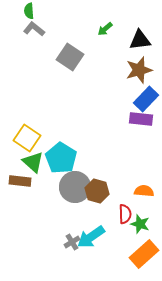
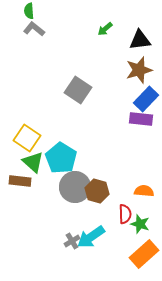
gray square: moved 8 px right, 33 px down
gray cross: moved 1 px up
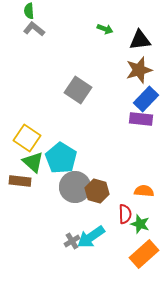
green arrow: rotated 119 degrees counterclockwise
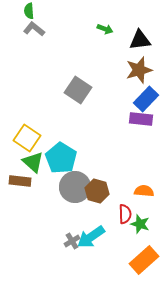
orange rectangle: moved 6 px down
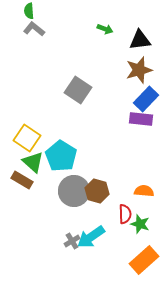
cyan pentagon: moved 2 px up
brown rectangle: moved 2 px right, 1 px up; rotated 25 degrees clockwise
gray circle: moved 1 px left, 4 px down
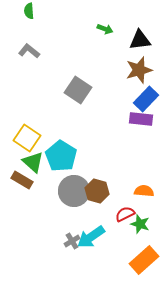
gray L-shape: moved 5 px left, 22 px down
red semicircle: rotated 114 degrees counterclockwise
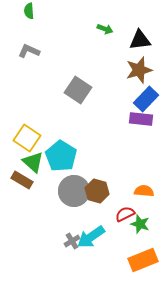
gray L-shape: rotated 15 degrees counterclockwise
orange rectangle: moved 1 px left; rotated 20 degrees clockwise
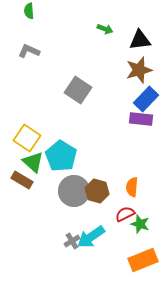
orange semicircle: moved 12 px left, 4 px up; rotated 90 degrees counterclockwise
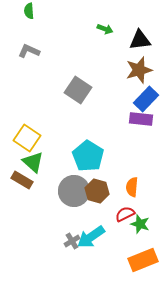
cyan pentagon: moved 27 px right
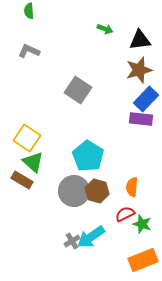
green star: moved 2 px right
